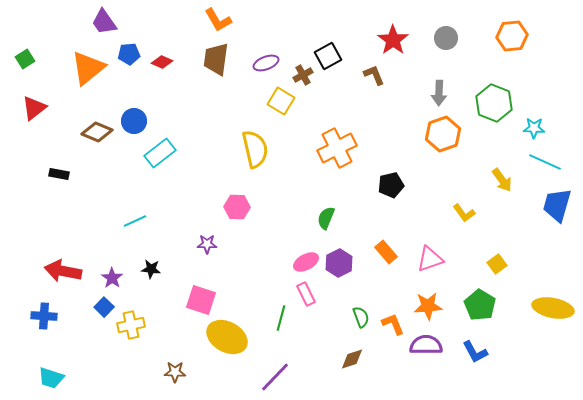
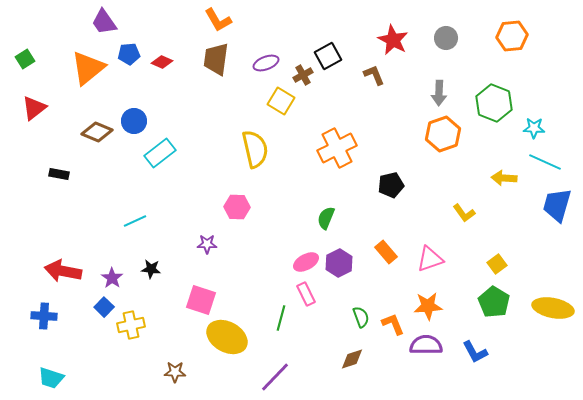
red star at (393, 40): rotated 8 degrees counterclockwise
yellow arrow at (502, 180): moved 2 px right, 2 px up; rotated 130 degrees clockwise
green pentagon at (480, 305): moved 14 px right, 3 px up
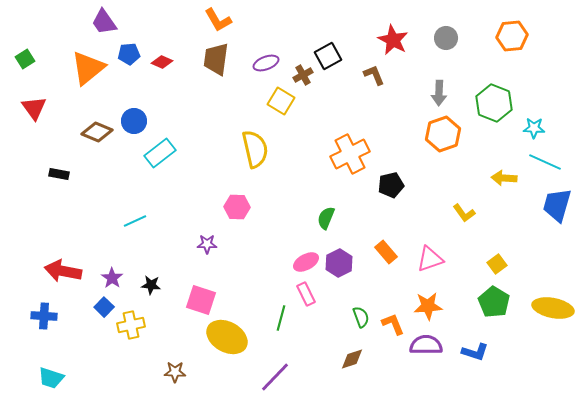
red triangle at (34, 108): rotated 28 degrees counterclockwise
orange cross at (337, 148): moved 13 px right, 6 px down
black star at (151, 269): moved 16 px down
blue L-shape at (475, 352): rotated 44 degrees counterclockwise
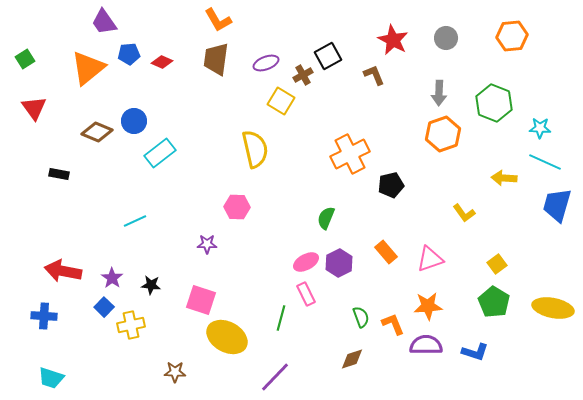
cyan star at (534, 128): moved 6 px right
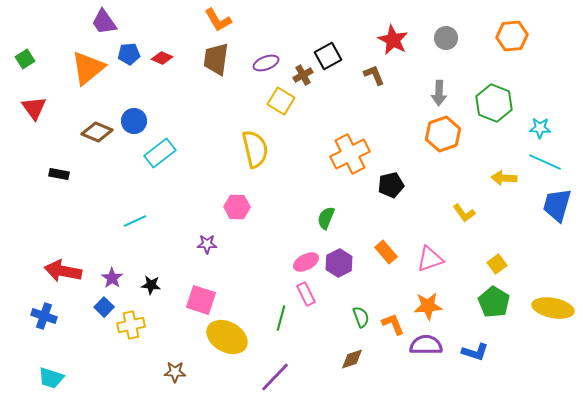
red diamond at (162, 62): moved 4 px up
blue cross at (44, 316): rotated 15 degrees clockwise
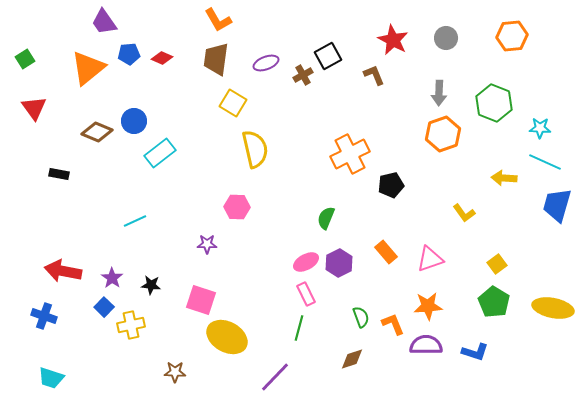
yellow square at (281, 101): moved 48 px left, 2 px down
green line at (281, 318): moved 18 px right, 10 px down
